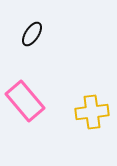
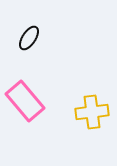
black ellipse: moved 3 px left, 4 px down
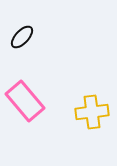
black ellipse: moved 7 px left, 1 px up; rotated 10 degrees clockwise
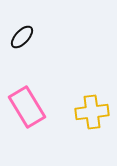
pink rectangle: moved 2 px right, 6 px down; rotated 9 degrees clockwise
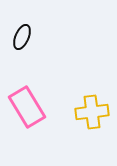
black ellipse: rotated 20 degrees counterclockwise
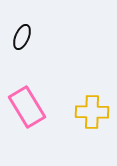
yellow cross: rotated 8 degrees clockwise
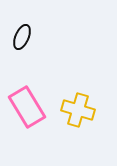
yellow cross: moved 14 px left, 2 px up; rotated 16 degrees clockwise
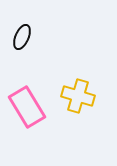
yellow cross: moved 14 px up
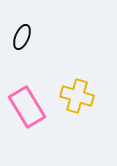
yellow cross: moved 1 px left
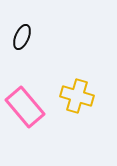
pink rectangle: moved 2 px left; rotated 9 degrees counterclockwise
